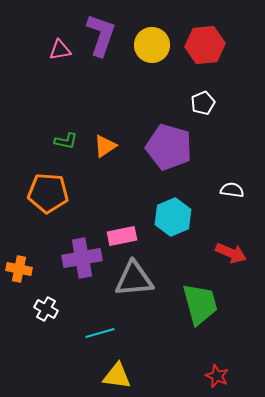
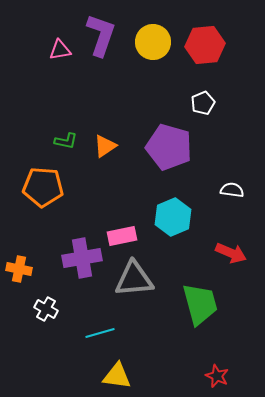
yellow circle: moved 1 px right, 3 px up
orange pentagon: moved 5 px left, 6 px up
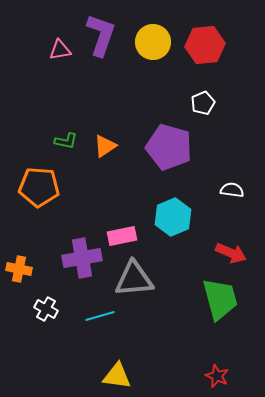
orange pentagon: moved 4 px left
green trapezoid: moved 20 px right, 5 px up
cyan line: moved 17 px up
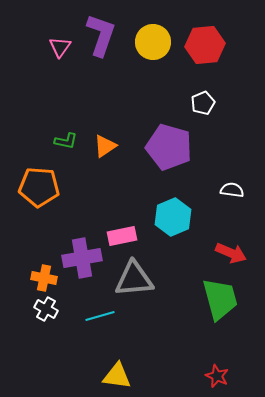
pink triangle: moved 3 px up; rotated 45 degrees counterclockwise
orange cross: moved 25 px right, 9 px down
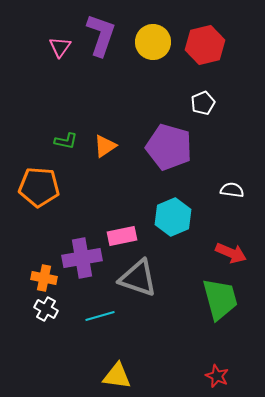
red hexagon: rotated 9 degrees counterclockwise
gray triangle: moved 4 px right, 1 px up; rotated 24 degrees clockwise
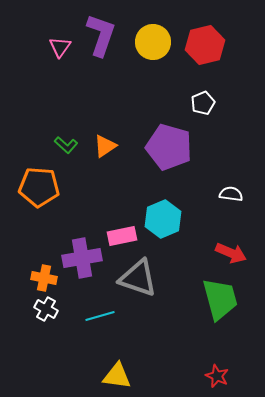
green L-shape: moved 4 px down; rotated 30 degrees clockwise
white semicircle: moved 1 px left, 4 px down
cyan hexagon: moved 10 px left, 2 px down
